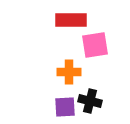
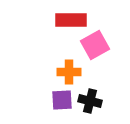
pink square: rotated 20 degrees counterclockwise
purple square: moved 3 px left, 7 px up
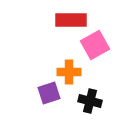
purple square: moved 13 px left, 7 px up; rotated 15 degrees counterclockwise
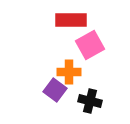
pink square: moved 5 px left
purple square: moved 6 px right, 3 px up; rotated 35 degrees counterclockwise
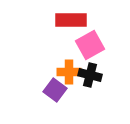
black cross: moved 26 px up
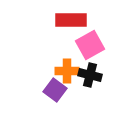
orange cross: moved 2 px left, 1 px up
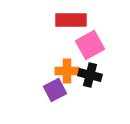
purple square: rotated 25 degrees clockwise
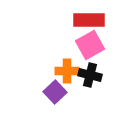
red rectangle: moved 18 px right
purple square: moved 2 px down; rotated 15 degrees counterclockwise
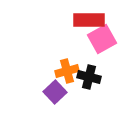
pink square: moved 12 px right, 6 px up
orange cross: rotated 15 degrees counterclockwise
black cross: moved 1 px left, 2 px down
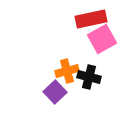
red rectangle: moved 2 px right, 1 px up; rotated 12 degrees counterclockwise
